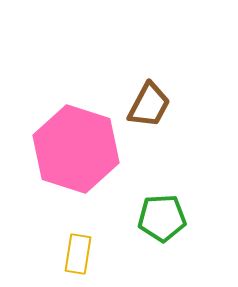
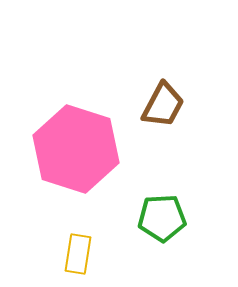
brown trapezoid: moved 14 px right
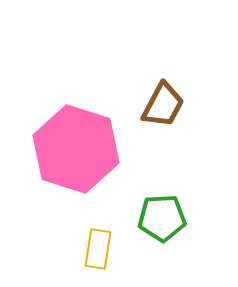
yellow rectangle: moved 20 px right, 5 px up
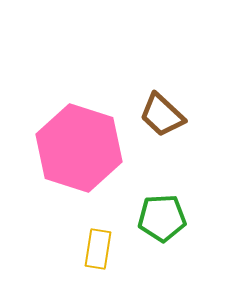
brown trapezoid: moved 1 px left, 10 px down; rotated 105 degrees clockwise
pink hexagon: moved 3 px right, 1 px up
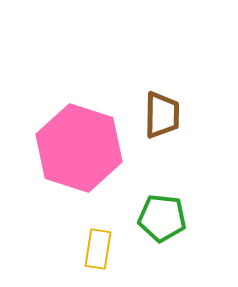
brown trapezoid: rotated 132 degrees counterclockwise
green pentagon: rotated 9 degrees clockwise
